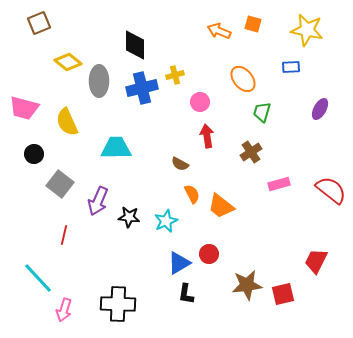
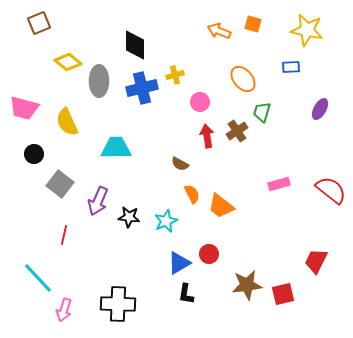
brown cross: moved 14 px left, 21 px up
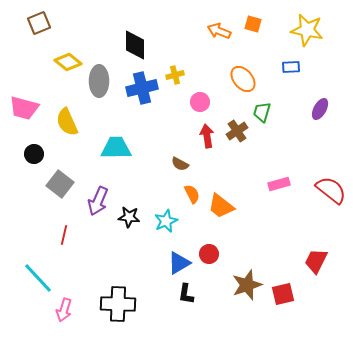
brown star: rotated 12 degrees counterclockwise
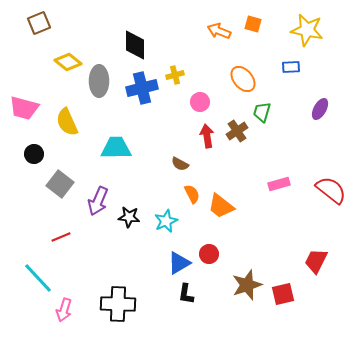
red line: moved 3 px left, 2 px down; rotated 54 degrees clockwise
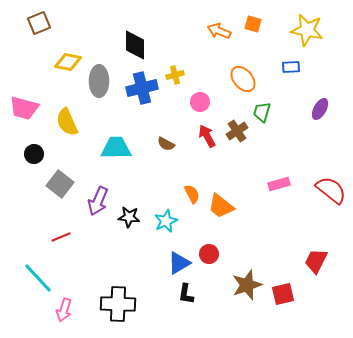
yellow diamond: rotated 28 degrees counterclockwise
red arrow: rotated 20 degrees counterclockwise
brown semicircle: moved 14 px left, 20 px up
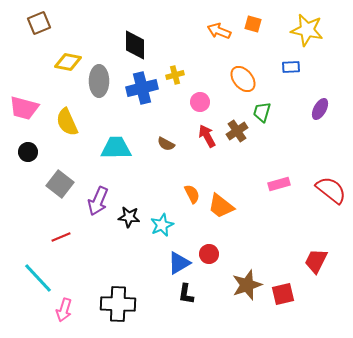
black circle: moved 6 px left, 2 px up
cyan star: moved 4 px left, 4 px down
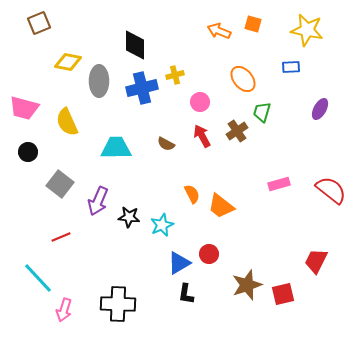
red arrow: moved 5 px left
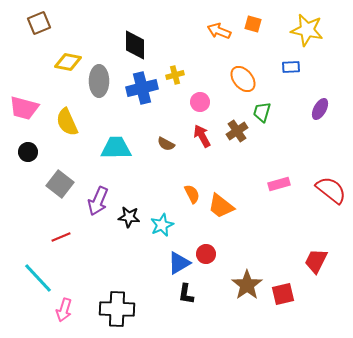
red circle: moved 3 px left
brown star: rotated 16 degrees counterclockwise
black cross: moved 1 px left, 5 px down
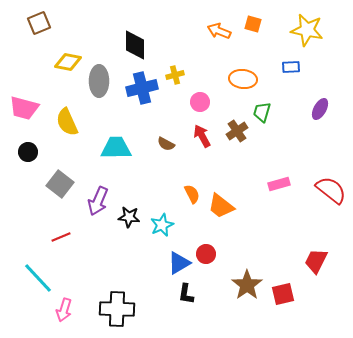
orange ellipse: rotated 44 degrees counterclockwise
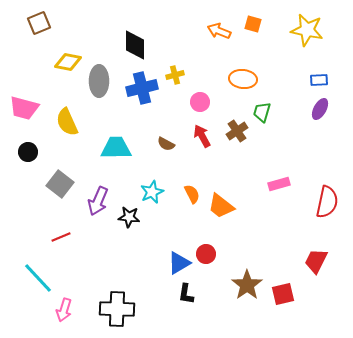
blue rectangle: moved 28 px right, 13 px down
red semicircle: moved 4 px left, 12 px down; rotated 64 degrees clockwise
cyan star: moved 10 px left, 33 px up
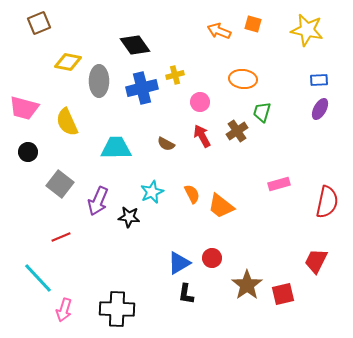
black diamond: rotated 36 degrees counterclockwise
red circle: moved 6 px right, 4 px down
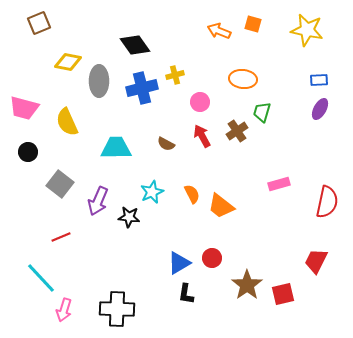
cyan line: moved 3 px right
